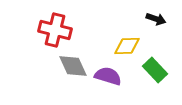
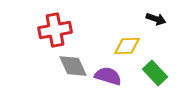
red cross: rotated 24 degrees counterclockwise
green rectangle: moved 3 px down
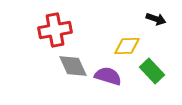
green rectangle: moved 3 px left, 2 px up
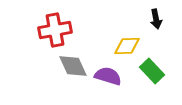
black arrow: rotated 60 degrees clockwise
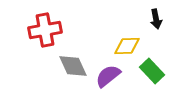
red cross: moved 10 px left
purple semicircle: rotated 56 degrees counterclockwise
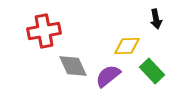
red cross: moved 1 px left, 1 px down
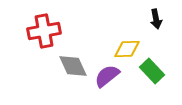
yellow diamond: moved 3 px down
purple semicircle: moved 1 px left
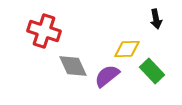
red cross: rotated 28 degrees clockwise
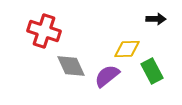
black arrow: rotated 78 degrees counterclockwise
gray diamond: moved 2 px left
green rectangle: rotated 15 degrees clockwise
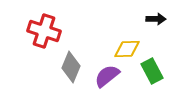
gray diamond: moved 1 px down; rotated 48 degrees clockwise
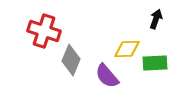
black arrow: rotated 72 degrees counterclockwise
gray diamond: moved 7 px up
green rectangle: moved 3 px right, 8 px up; rotated 65 degrees counterclockwise
purple semicircle: rotated 92 degrees counterclockwise
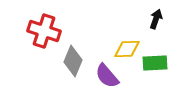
gray diamond: moved 2 px right, 1 px down
